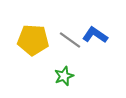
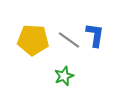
blue L-shape: rotated 65 degrees clockwise
gray line: moved 1 px left
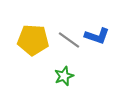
blue L-shape: moved 2 px right, 1 px down; rotated 100 degrees clockwise
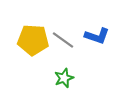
gray line: moved 6 px left
green star: moved 2 px down
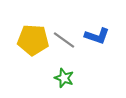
gray line: moved 1 px right
green star: rotated 30 degrees counterclockwise
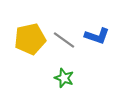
yellow pentagon: moved 3 px left, 1 px up; rotated 16 degrees counterclockwise
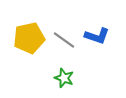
yellow pentagon: moved 1 px left, 1 px up
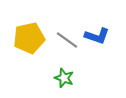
gray line: moved 3 px right
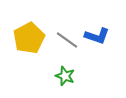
yellow pentagon: rotated 16 degrees counterclockwise
green star: moved 1 px right, 2 px up
